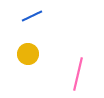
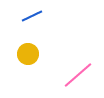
pink line: moved 1 px down; rotated 36 degrees clockwise
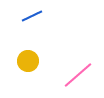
yellow circle: moved 7 px down
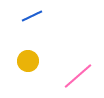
pink line: moved 1 px down
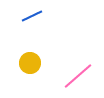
yellow circle: moved 2 px right, 2 px down
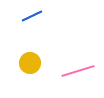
pink line: moved 5 px up; rotated 24 degrees clockwise
